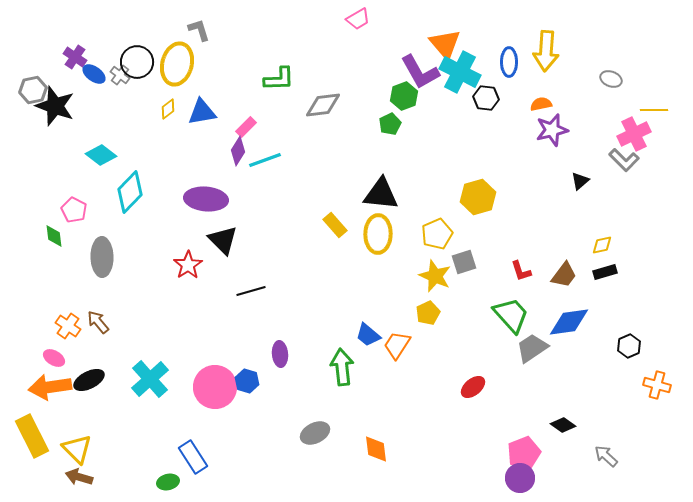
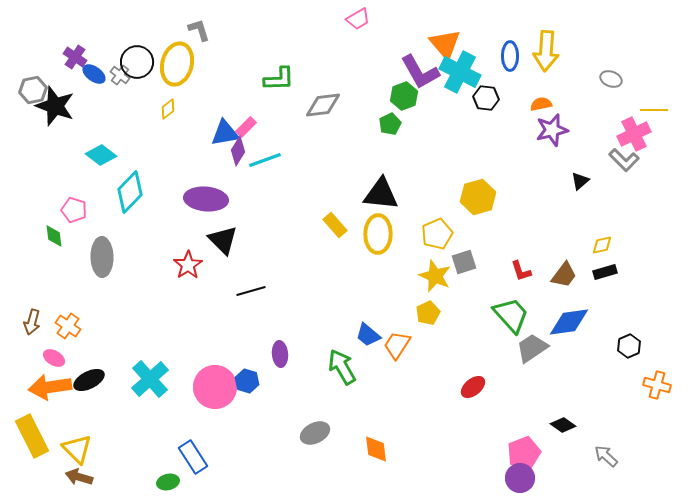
blue ellipse at (509, 62): moved 1 px right, 6 px up
blue triangle at (202, 112): moved 23 px right, 21 px down
pink pentagon at (74, 210): rotated 10 degrees counterclockwise
brown arrow at (98, 322): moved 66 px left; rotated 125 degrees counterclockwise
green arrow at (342, 367): rotated 24 degrees counterclockwise
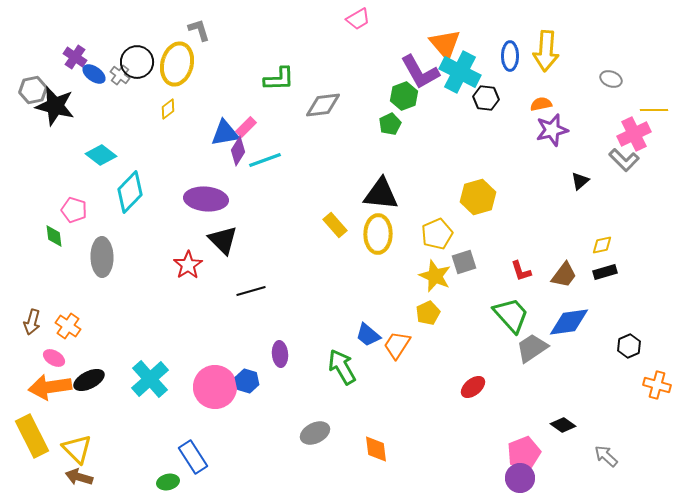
black star at (55, 106): rotated 6 degrees counterclockwise
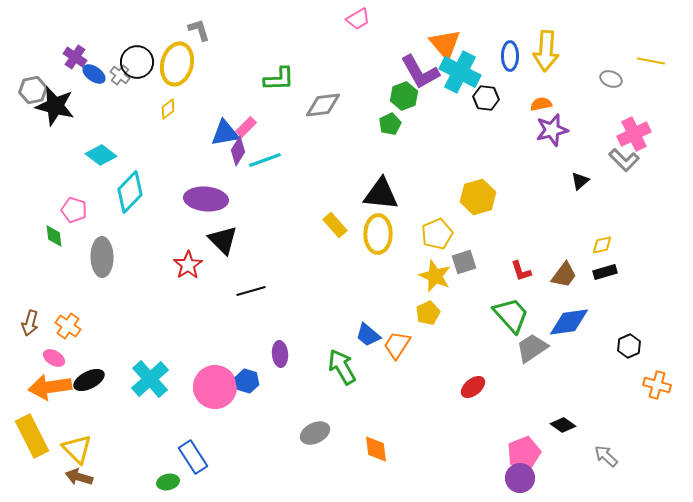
yellow line at (654, 110): moved 3 px left, 49 px up; rotated 12 degrees clockwise
brown arrow at (32, 322): moved 2 px left, 1 px down
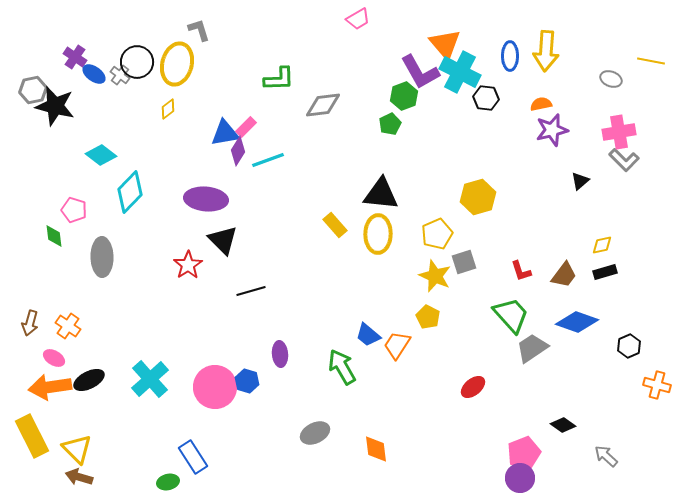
pink cross at (634, 134): moved 15 px left, 2 px up; rotated 16 degrees clockwise
cyan line at (265, 160): moved 3 px right
yellow pentagon at (428, 313): moved 4 px down; rotated 20 degrees counterclockwise
blue diamond at (569, 322): moved 8 px right; rotated 27 degrees clockwise
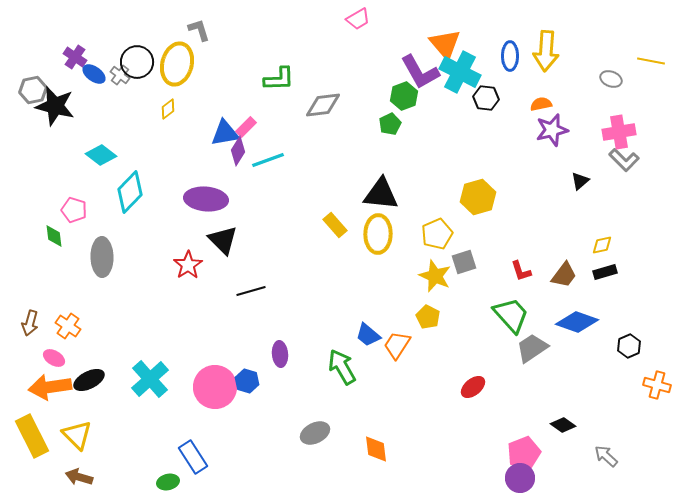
yellow triangle at (77, 449): moved 14 px up
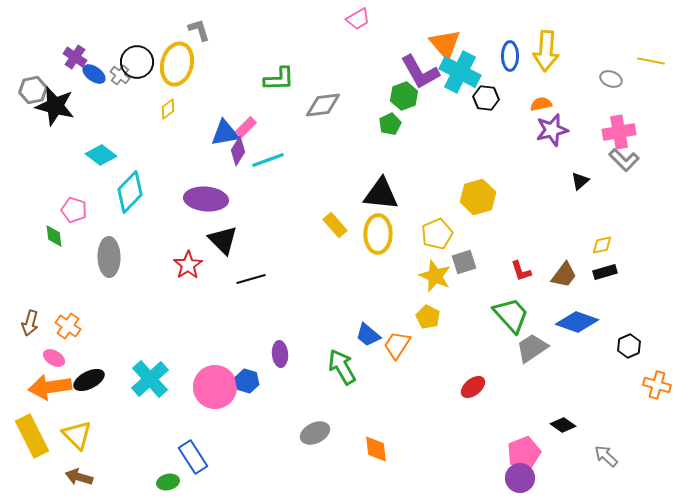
gray ellipse at (102, 257): moved 7 px right
black line at (251, 291): moved 12 px up
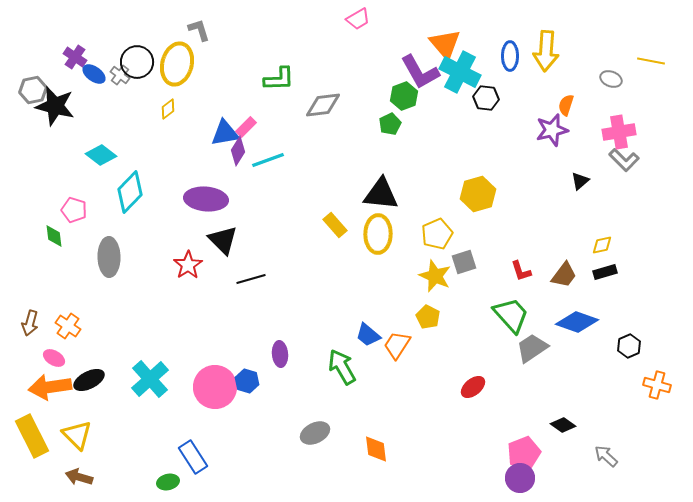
orange semicircle at (541, 104): moved 25 px right, 1 px down; rotated 60 degrees counterclockwise
yellow hexagon at (478, 197): moved 3 px up
